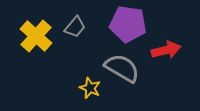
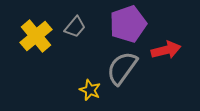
purple pentagon: rotated 27 degrees counterclockwise
yellow cross: rotated 8 degrees clockwise
gray semicircle: rotated 84 degrees counterclockwise
yellow star: moved 2 px down
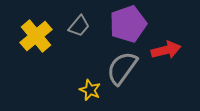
gray trapezoid: moved 4 px right, 1 px up
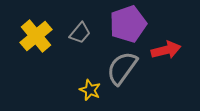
gray trapezoid: moved 1 px right, 7 px down
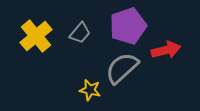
purple pentagon: moved 2 px down
gray semicircle: rotated 12 degrees clockwise
yellow star: rotated 10 degrees counterclockwise
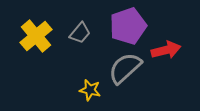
gray semicircle: moved 3 px right
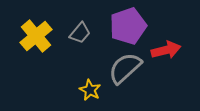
yellow star: rotated 15 degrees clockwise
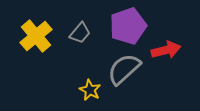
gray semicircle: moved 1 px left, 1 px down
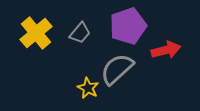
yellow cross: moved 3 px up
gray semicircle: moved 7 px left
yellow star: moved 2 px left, 2 px up
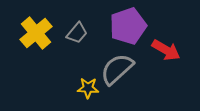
gray trapezoid: moved 3 px left
red arrow: rotated 44 degrees clockwise
yellow star: rotated 25 degrees counterclockwise
